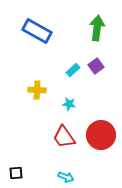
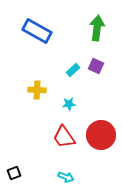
purple square: rotated 28 degrees counterclockwise
cyan star: rotated 16 degrees counterclockwise
black square: moved 2 px left; rotated 16 degrees counterclockwise
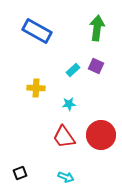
yellow cross: moved 1 px left, 2 px up
black square: moved 6 px right
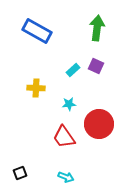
red circle: moved 2 px left, 11 px up
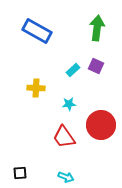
red circle: moved 2 px right, 1 px down
black square: rotated 16 degrees clockwise
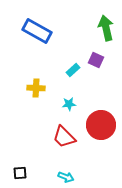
green arrow: moved 9 px right; rotated 20 degrees counterclockwise
purple square: moved 6 px up
red trapezoid: rotated 10 degrees counterclockwise
